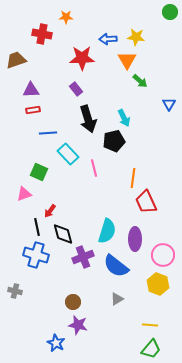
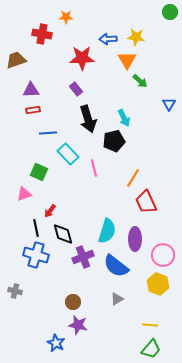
orange line: rotated 24 degrees clockwise
black line: moved 1 px left, 1 px down
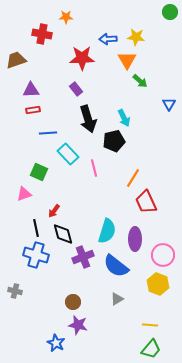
red arrow: moved 4 px right
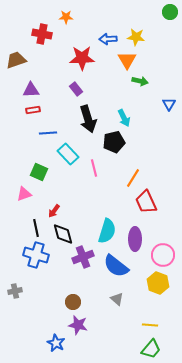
green arrow: rotated 28 degrees counterclockwise
black pentagon: moved 1 px down
yellow hexagon: moved 1 px up
gray cross: rotated 24 degrees counterclockwise
gray triangle: rotated 48 degrees counterclockwise
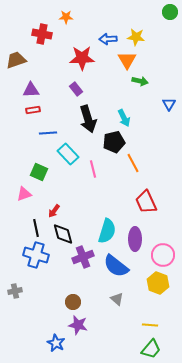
pink line: moved 1 px left, 1 px down
orange line: moved 15 px up; rotated 60 degrees counterclockwise
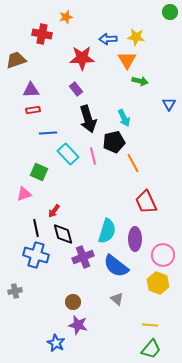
orange star: rotated 16 degrees counterclockwise
pink line: moved 13 px up
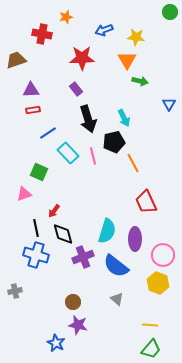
blue arrow: moved 4 px left, 9 px up; rotated 18 degrees counterclockwise
blue line: rotated 30 degrees counterclockwise
cyan rectangle: moved 1 px up
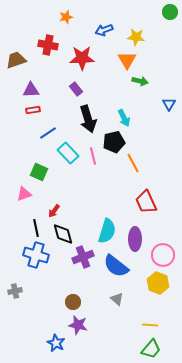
red cross: moved 6 px right, 11 px down
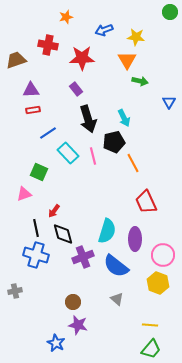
blue triangle: moved 2 px up
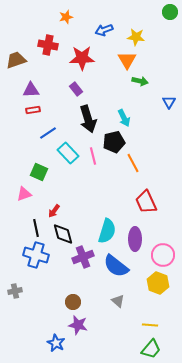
gray triangle: moved 1 px right, 2 px down
